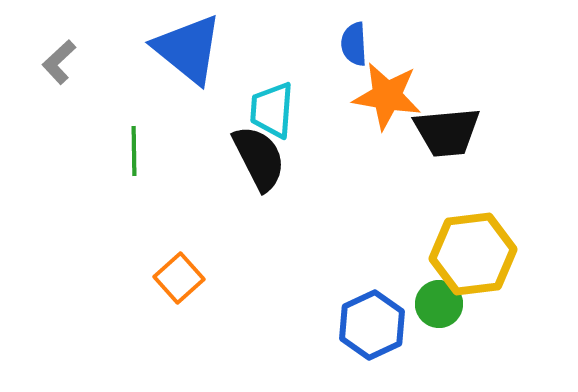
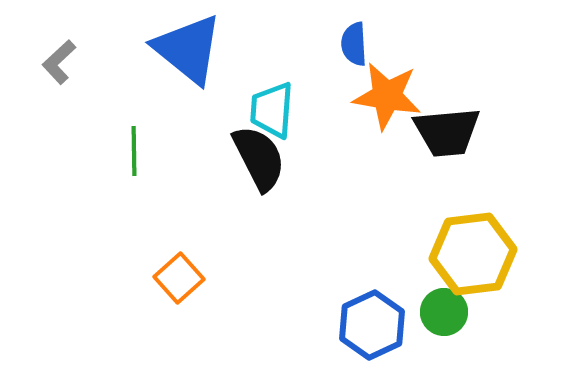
green circle: moved 5 px right, 8 px down
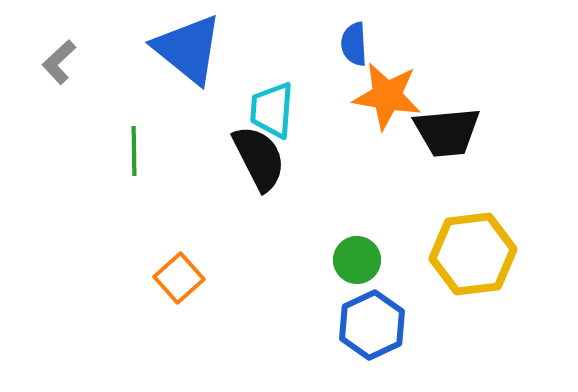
green circle: moved 87 px left, 52 px up
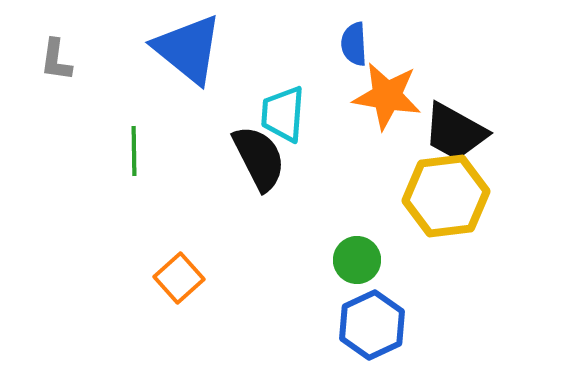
gray L-shape: moved 3 px left, 2 px up; rotated 39 degrees counterclockwise
cyan trapezoid: moved 11 px right, 4 px down
black trapezoid: moved 8 px right; rotated 34 degrees clockwise
yellow hexagon: moved 27 px left, 58 px up
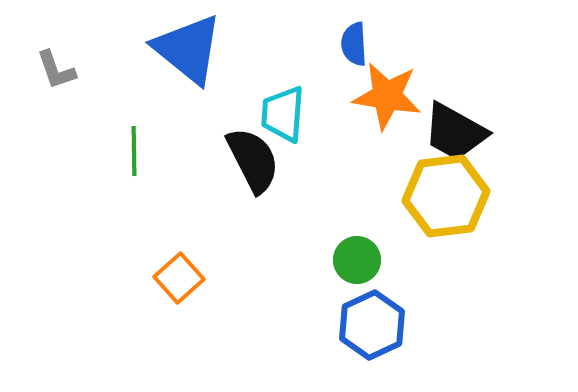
gray L-shape: moved 10 px down; rotated 27 degrees counterclockwise
black semicircle: moved 6 px left, 2 px down
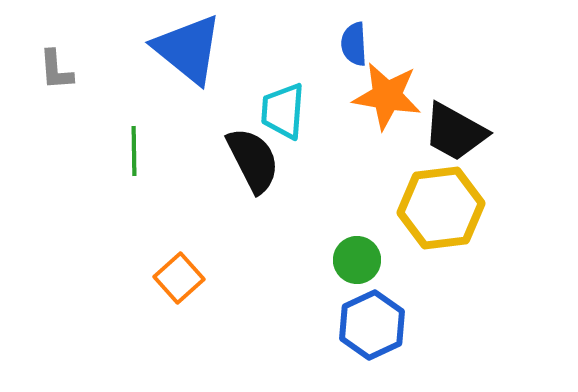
gray L-shape: rotated 15 degrees clockwise
cyan trapezoid: moved 3 px up
yellow hexagon: moved 5 px left, 12 px down
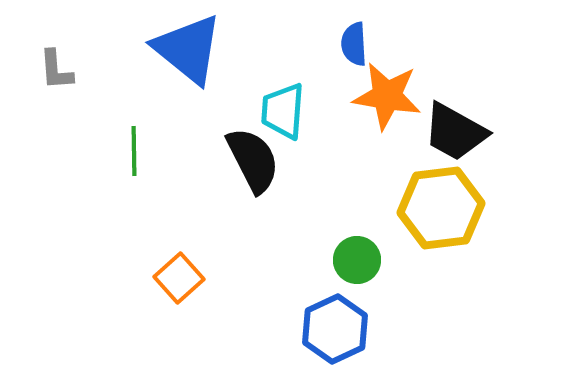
blue hexagon: moved 37 px left, 4 px down
